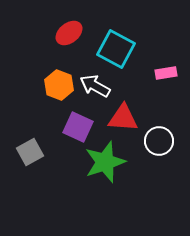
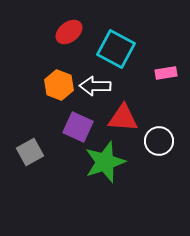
red ellipse: moved 1 px up
white arrow: rotated 28 degrees counterclockwise
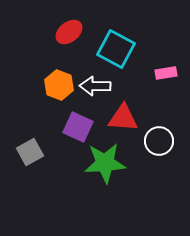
green star: moved 1 px down; rotated 15 degrees clockwise
